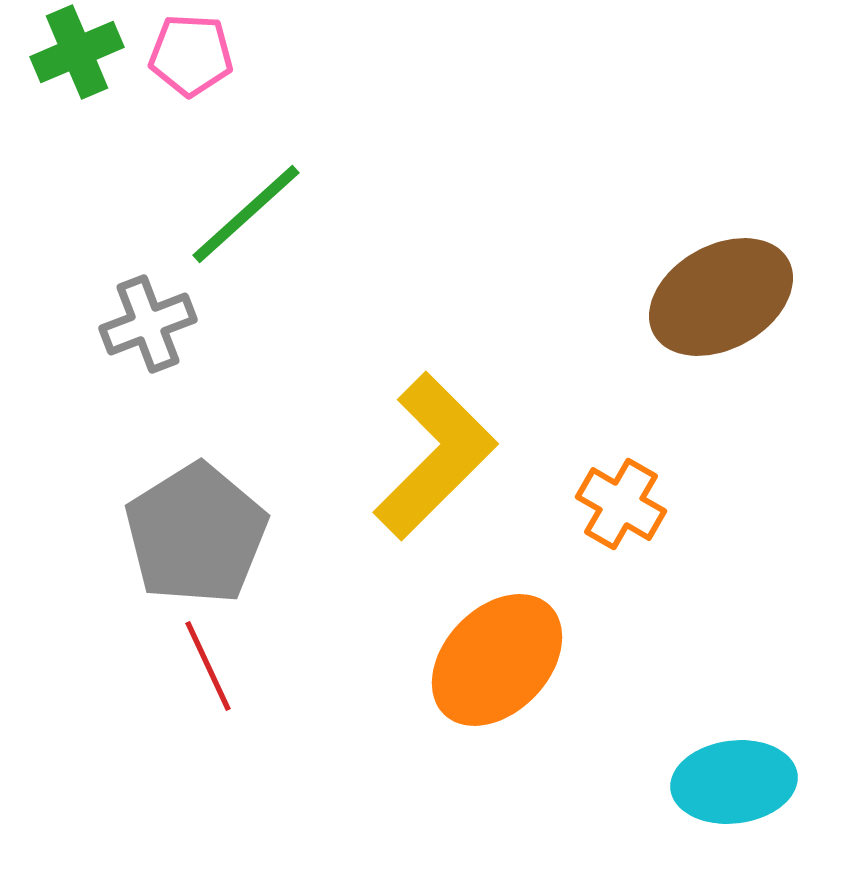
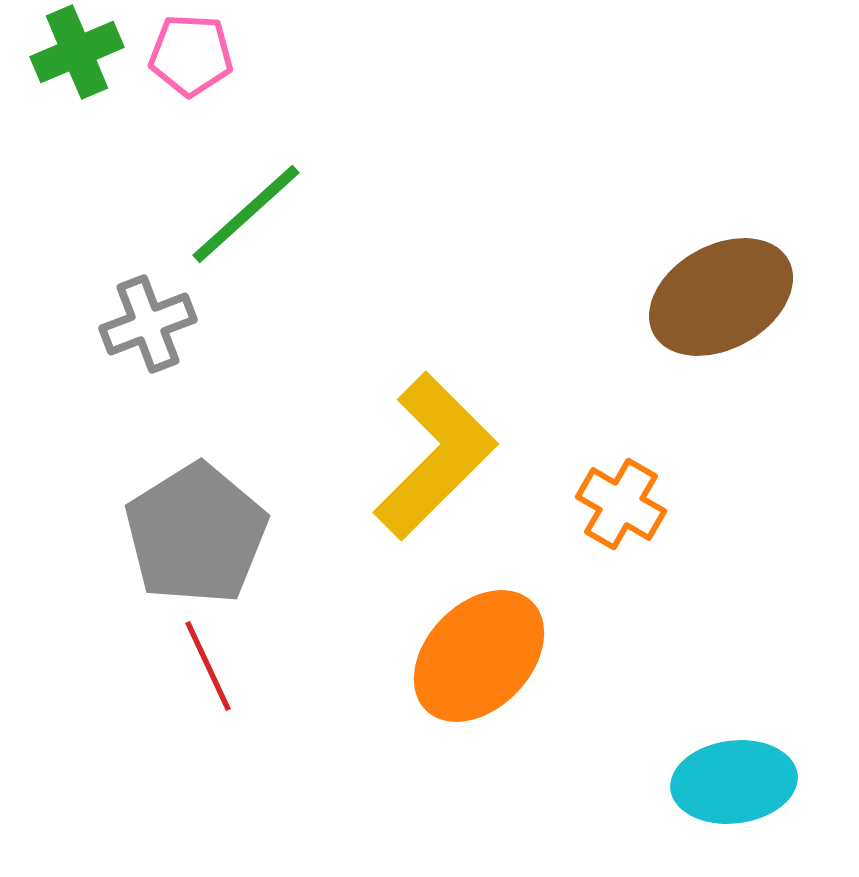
orange ellipse: moved 18 px left, 4 px up
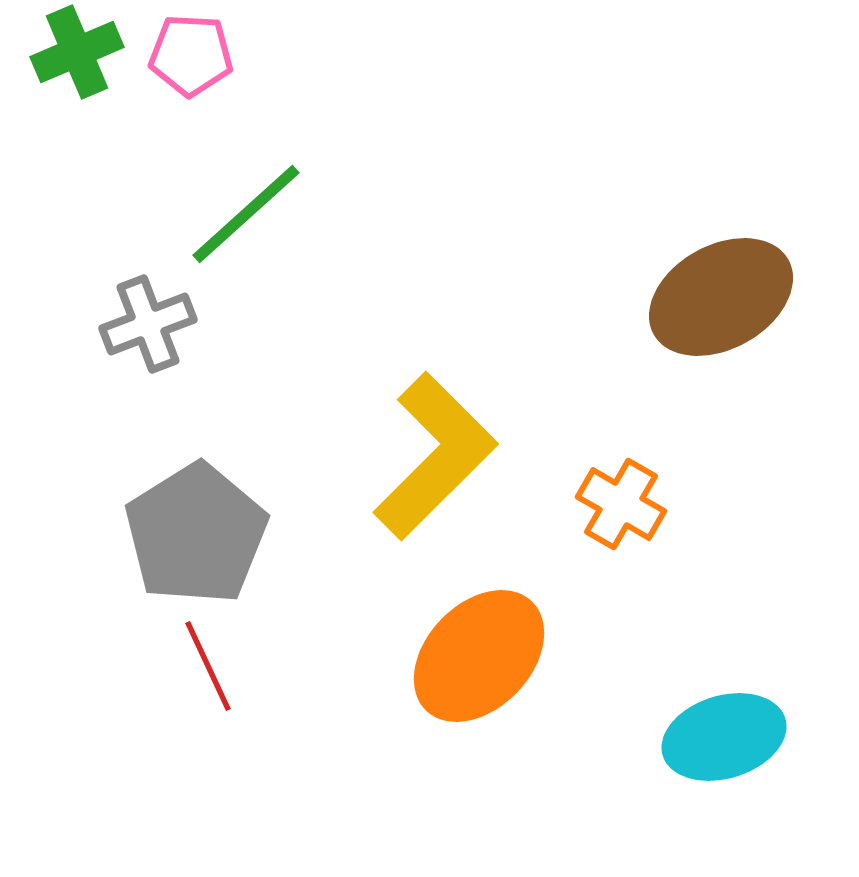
cyan ellipse: moved 10 px left, 45 px up; rotated 10 degrees counterclockwise
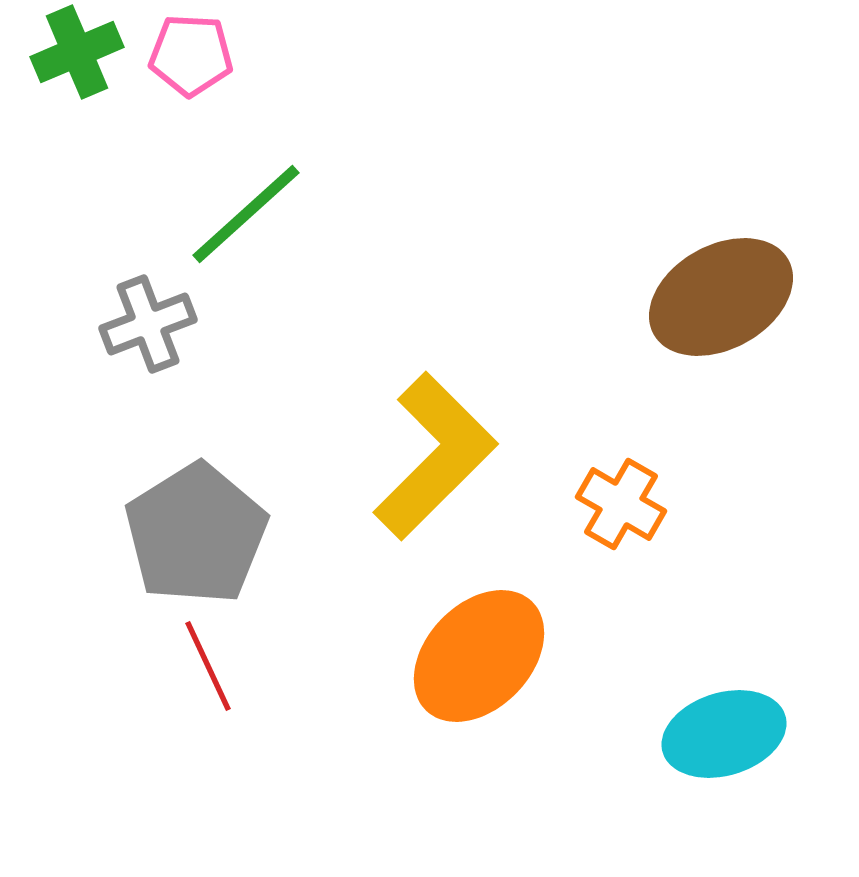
cyan ellipse: moved 3 px up
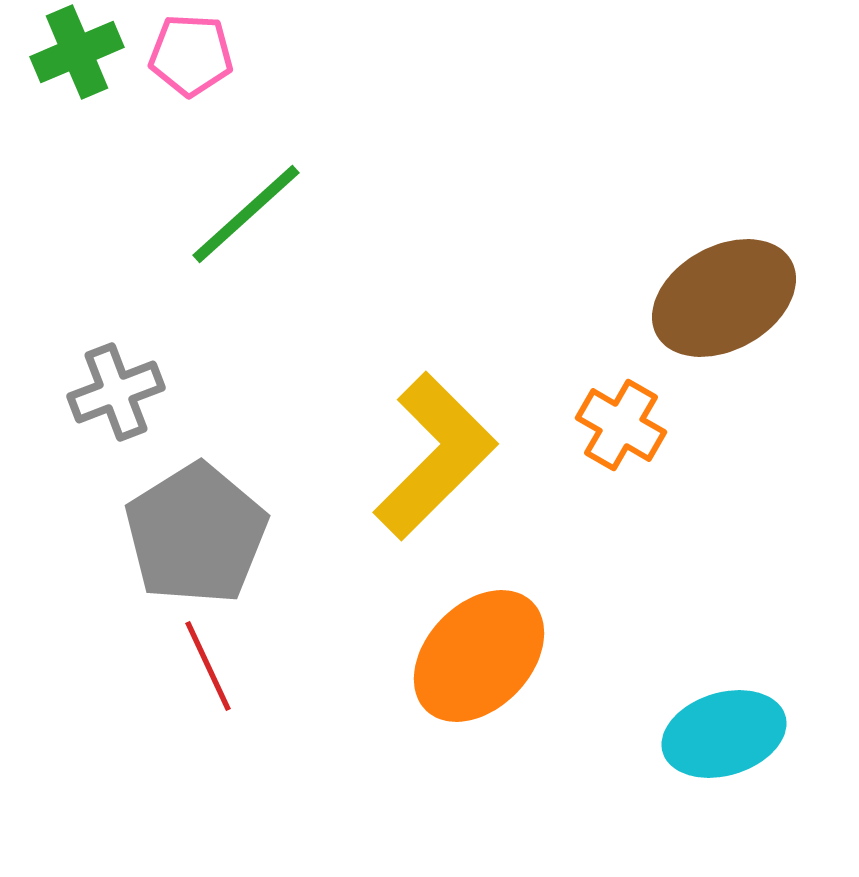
brown ellipse: moved 3 px right, 1 px down
gray cross: moved 32 px left, 68 px down
orange cross: moved 79 px up
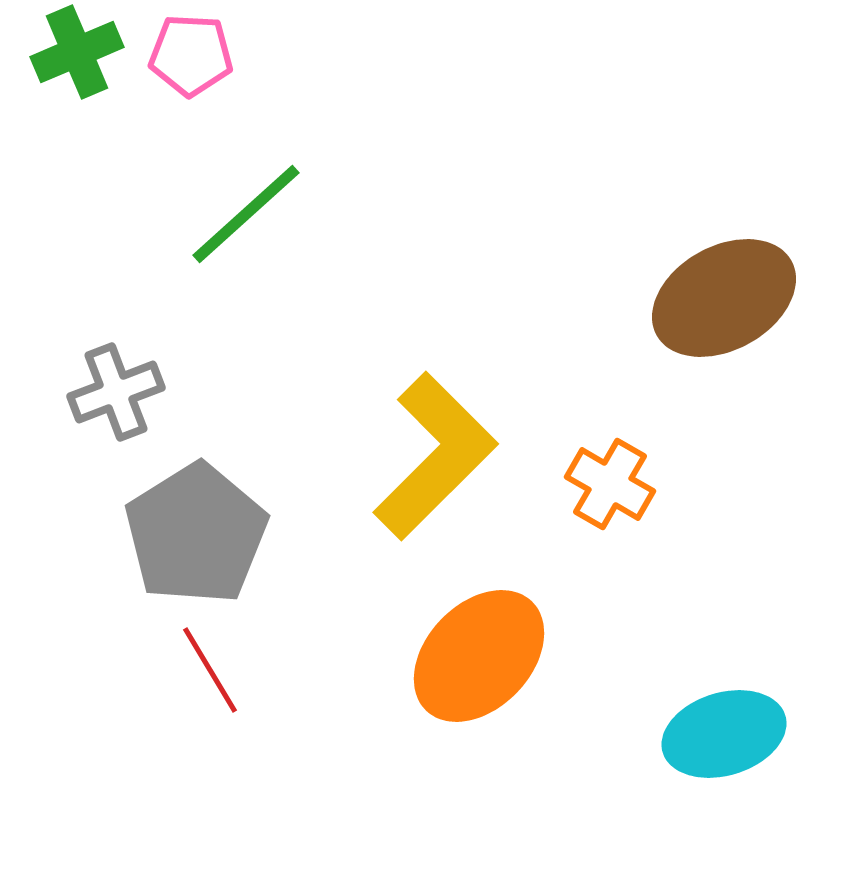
orange cross: moved 11 px left, 59 px down
red line: moved 2 px right, 4 px down; rotated 6 degrees counterclockwise
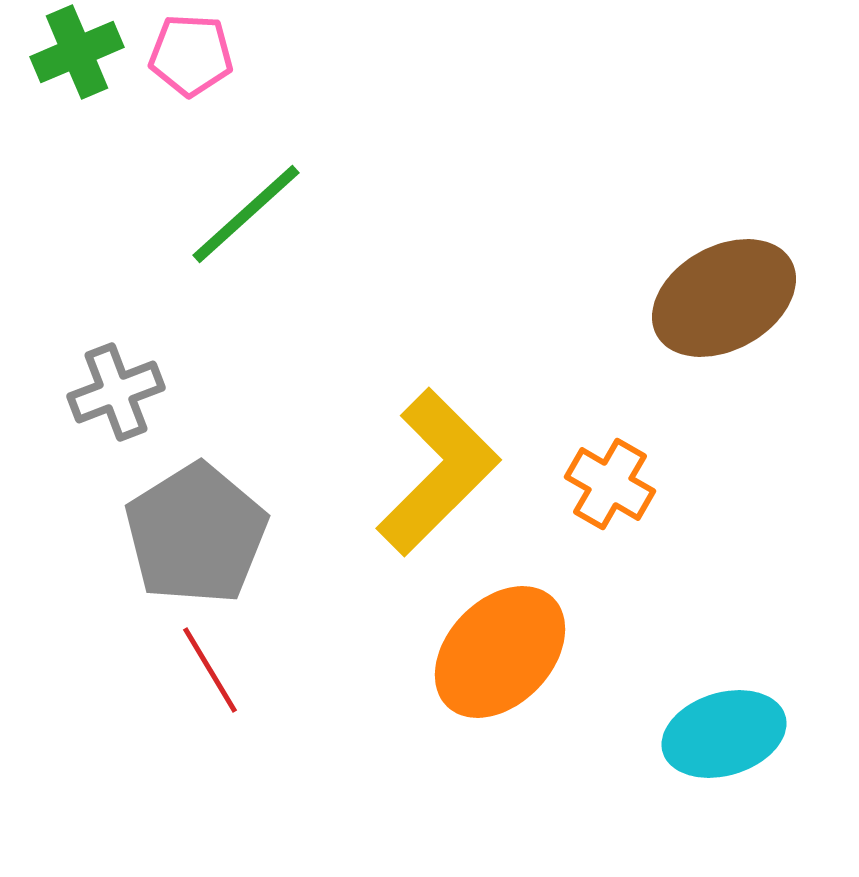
yellow L-shape: moved 3 px right, 16 px down
orange ellipse: moved 21 px right, 4 px up
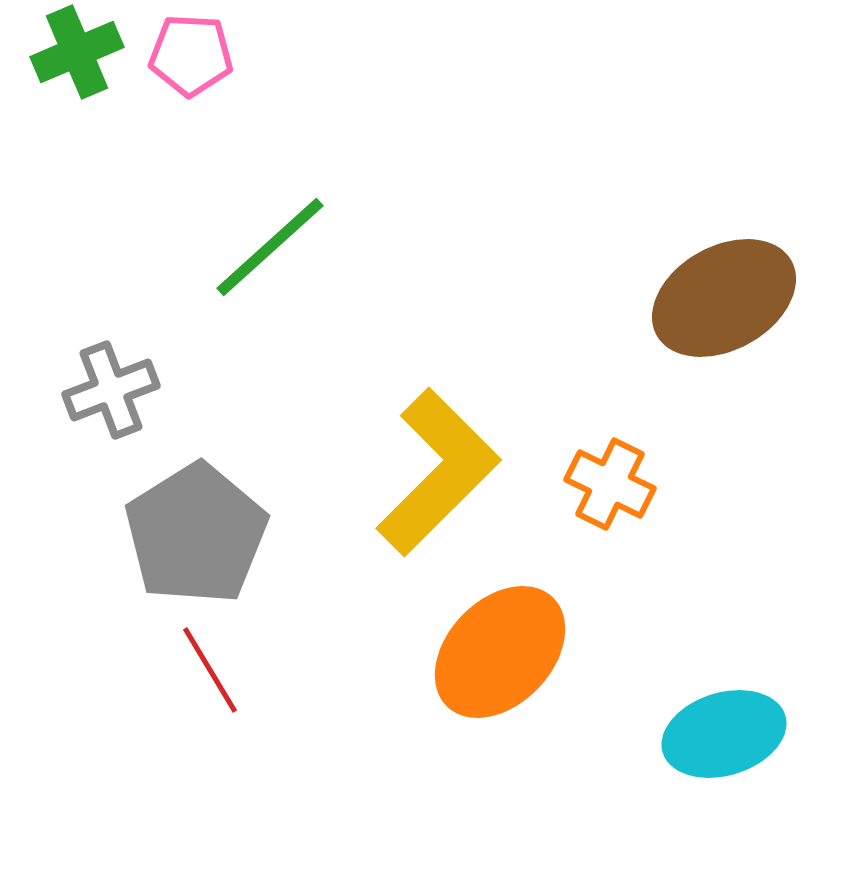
green line: moved 24 px right, 33 px down
gray cross: moved 5 px left, 2 px up
orange cross: rotated 4 degrees counterclockwise
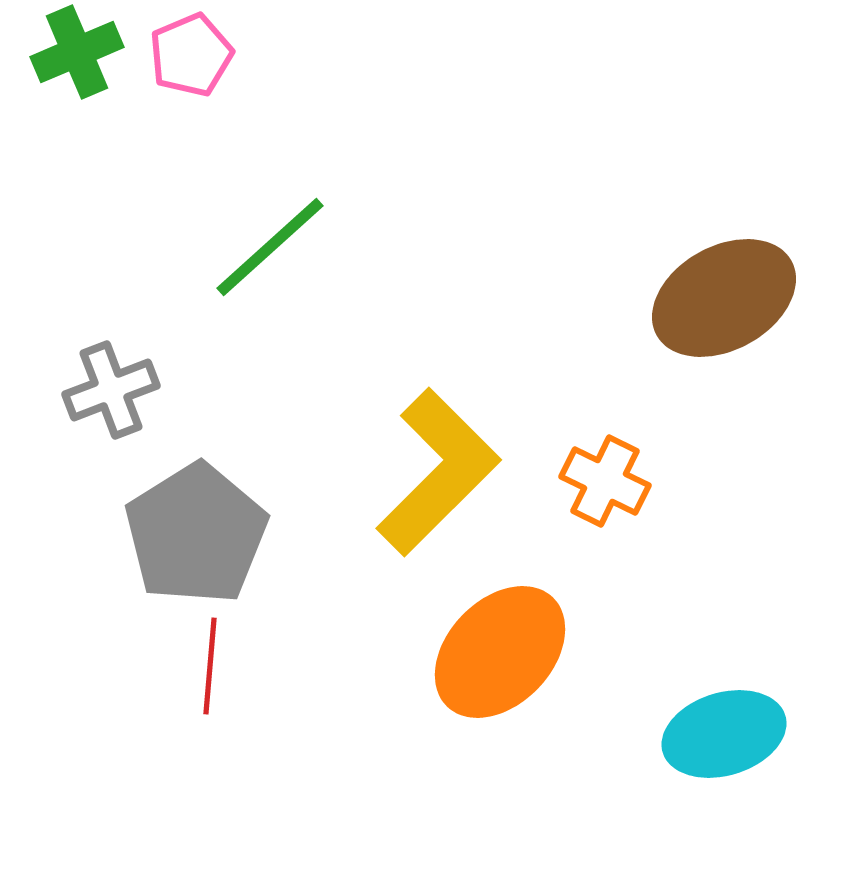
pink pentagon: rotated 26 degrees counterclockwise
orange cross: moved 5 px left, 3 px up
red line: moved 4 px up; rotated 36 degrees clockwise
